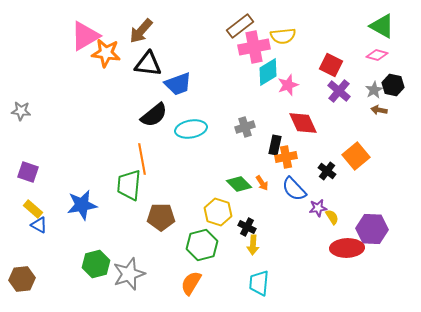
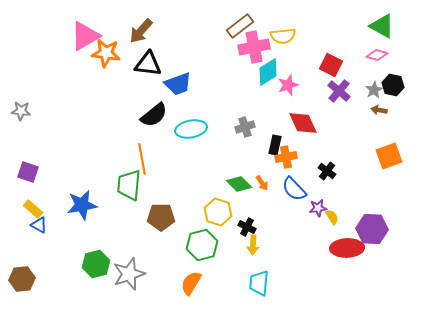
orange square at (356, 156): moved 33 px right; rotated 20 degrees clockwise
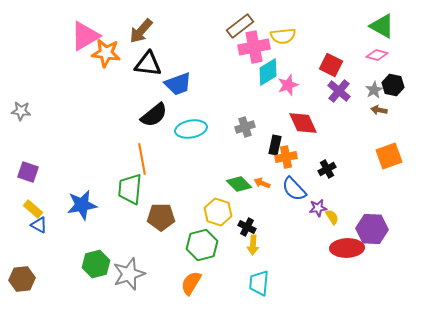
black cross at (327, 171): moved 2 px up; rotated 24 degrees clockwise
orange arrow at (262, 183): rotated 147 degrees clockwise
green trapezoid at (129, 185): moved 1 px right, 4 px down
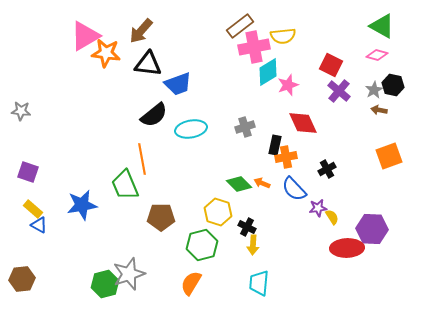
green trapezoid at (130, 189): moved 5 px left, 4 px up; rotated 28 degrees counterclockwise
green hexagon at (96, 264): moved 9 px right, 20 px down
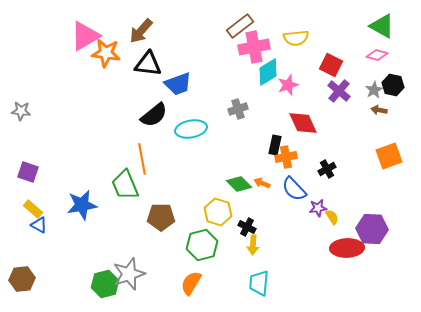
yellow semicircle at (283, 36): moved 13 px right, 2 px down
gray cross at (245, 127): moved 7 px left, 18 px up
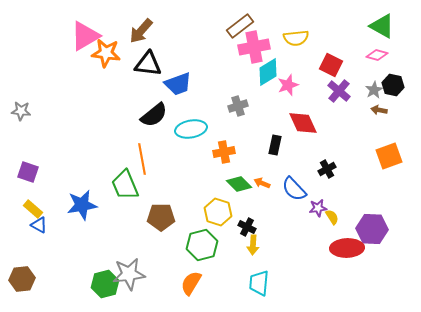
gray cross at (238, 109): moved 3 px up
orange cross at (286, 157): moved 62 px left, 5 px up
gray star at (129, 274): rotated 12 degrees clockwise
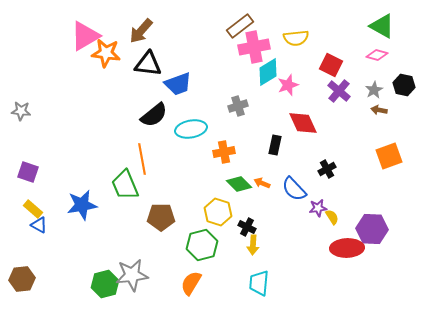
black hexagon at (393, 85): moved 11 px right
gray star at (129, 274): moved 3 px right, 1 px down
